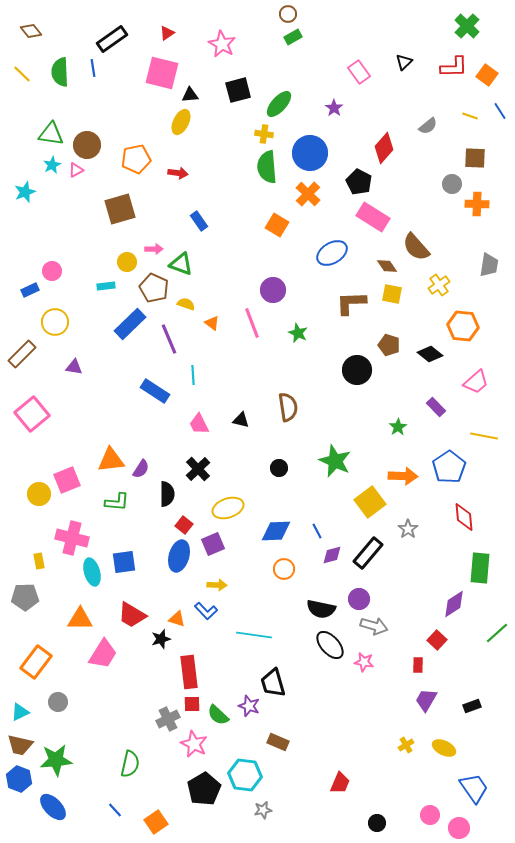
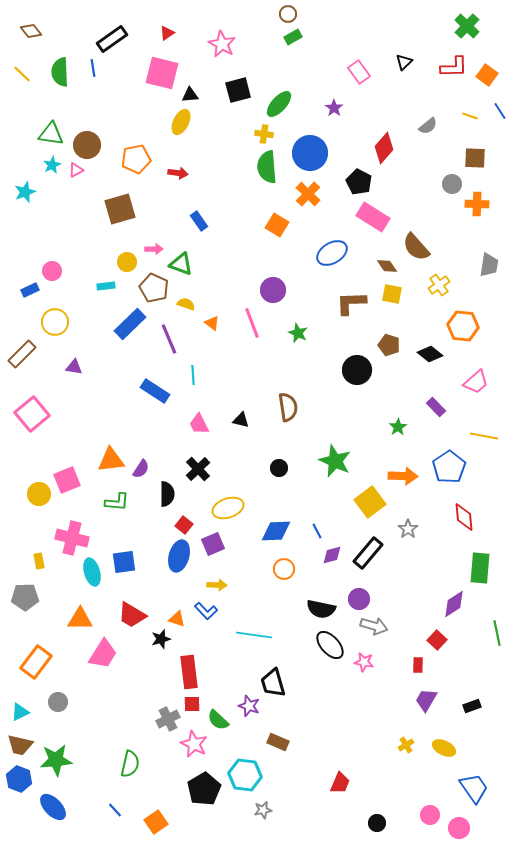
green line at (497, 633): rotated 60 degrees counterclockwise
green semicircle at (218, 715): moved 5 px down
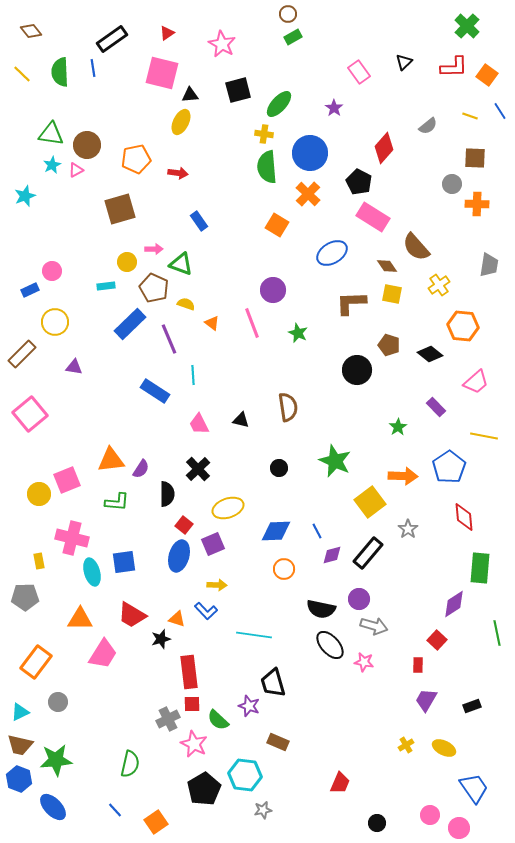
cyan star at (25, 192): moved 4 px down
pink square at (32, 414): moved 2 px left
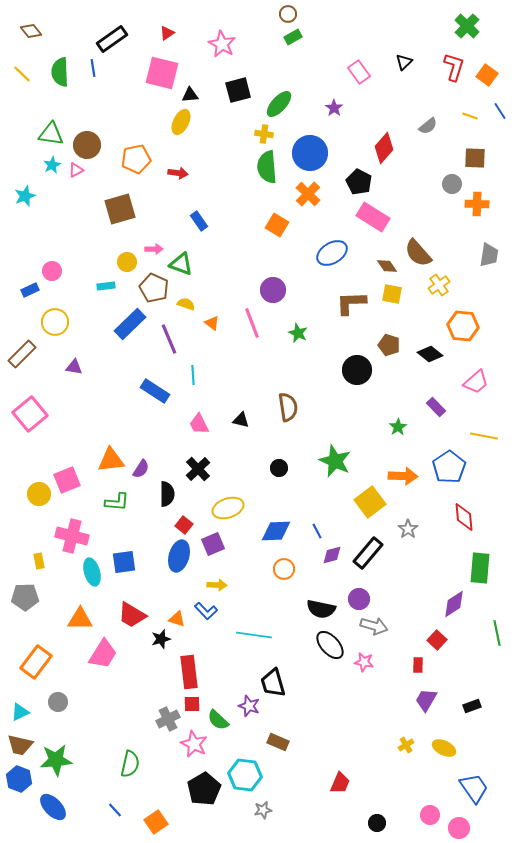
red L-shape at (454, 67): rotated 72 degrees counterclockwise
brown semicircle at (416, 247): moved 2 px right, 6 px down
gray trapezoid at (489, 265): moved 10 px up
pink cross at (72, 538): moved 2 px up
